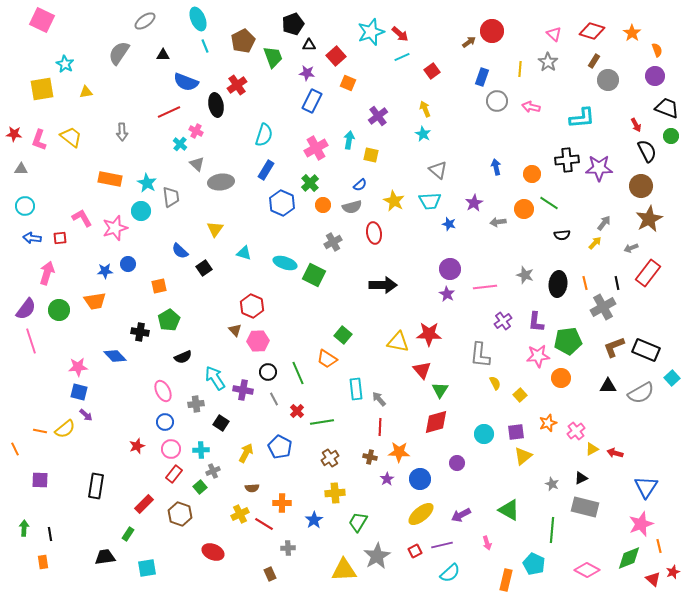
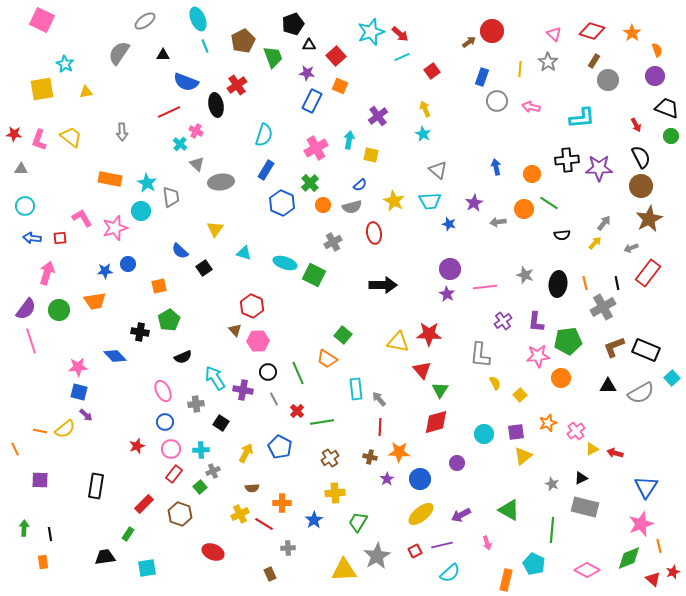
orange square at (348, 83): moved 8 px left, 3 px down
black semicircle at (647, 151): moved 6 px left, 6 px down
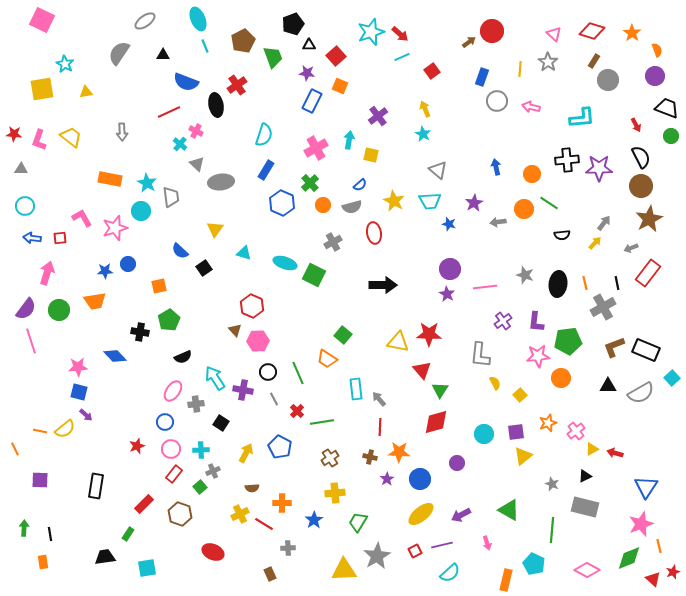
pink ellipse at (163, 391): moved 10 px right; rotated 60 degrees clockwise
black triangle at (581, 478): moved 4 px right, 2 px up
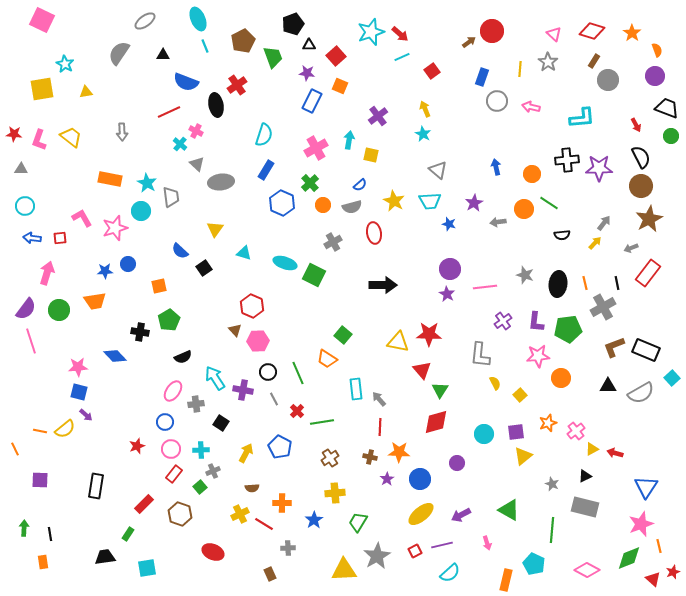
green pentagon at (568, 341): moved 12 px up
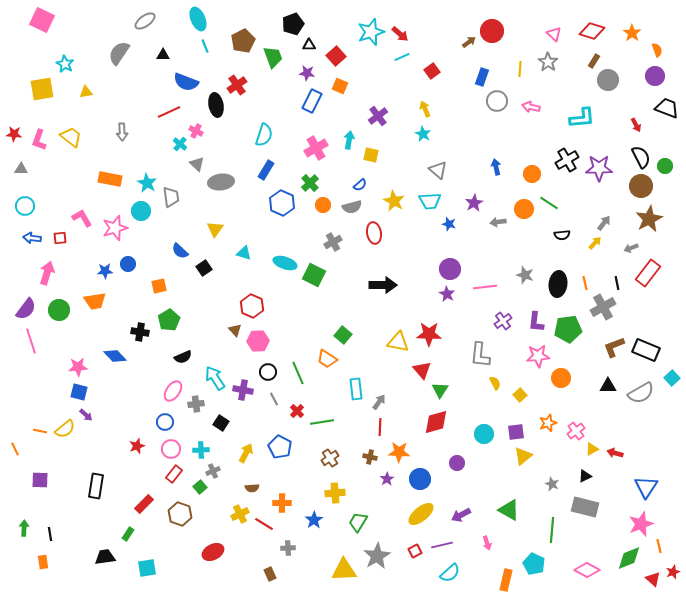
green circle at (671, 136): moved 6 px left, 30 px down
black cross at (567, 160): rotated 25 degrees counterclockwise
gray arrow at (379, 399): moved 3 px down; rotated 77 degrees clockwise
red ellipse at (213, 552): rotated 50 degrees counterclockwise
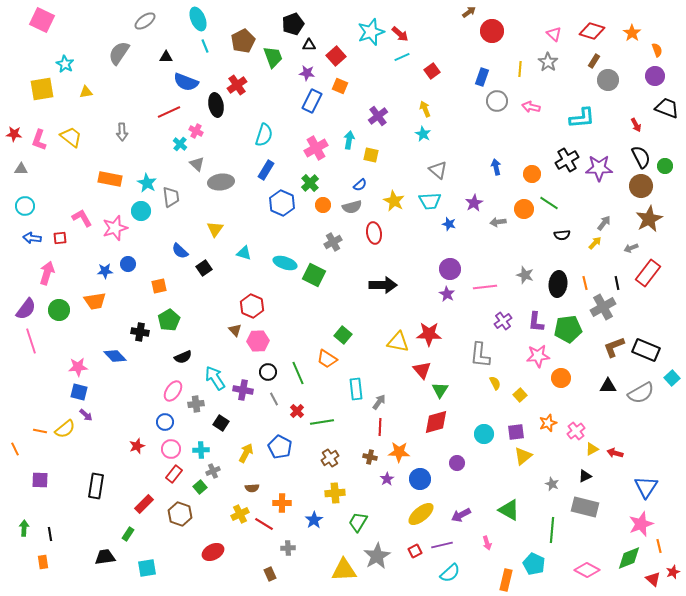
brown arrow at (469, 42): moved 30 px up
black triangle at (163, 55): moved 3 px right, 2 px down
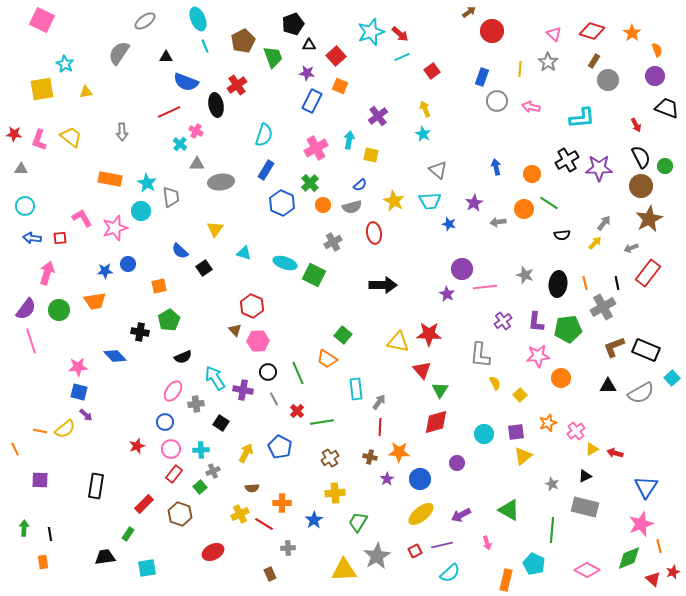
gray triangle at (197, 164): rotated 42 degrees counterclockwise
purple circle at (450, 269): moved 12 px right
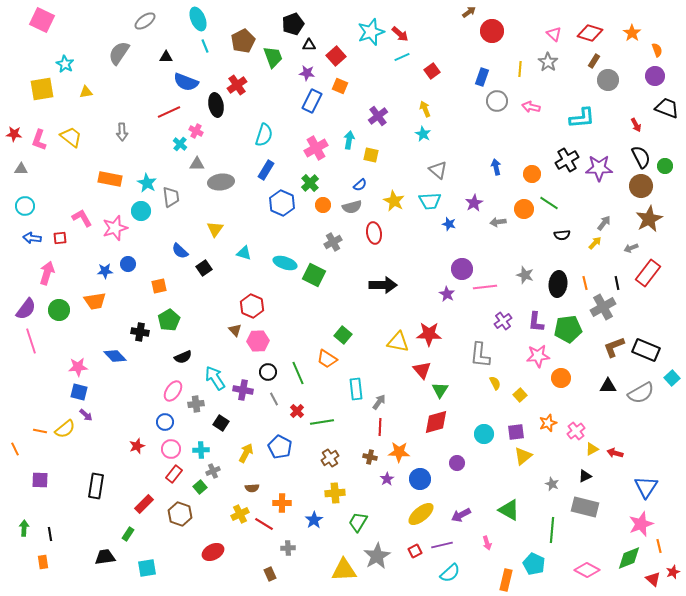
red diamond at (592, 31): moved 2 px left, 2 px down
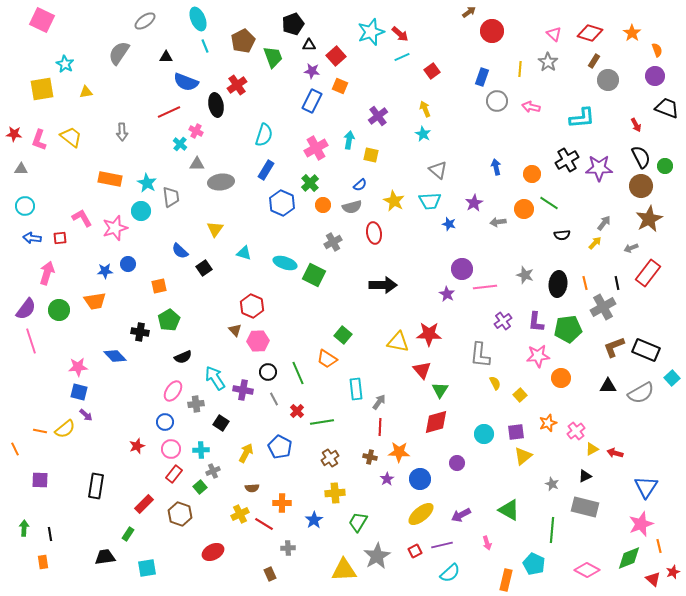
purple star at (307, 73): moved 5 px right, 2 px up
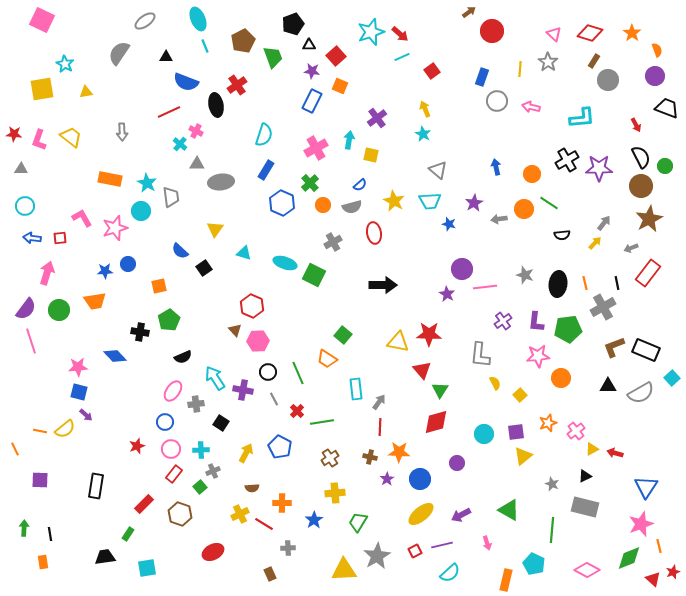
purple cross at (378, 116): moved 1 px left, 2 px down
gray arrow at (498, 222): moved 1 px right, 3 px up
